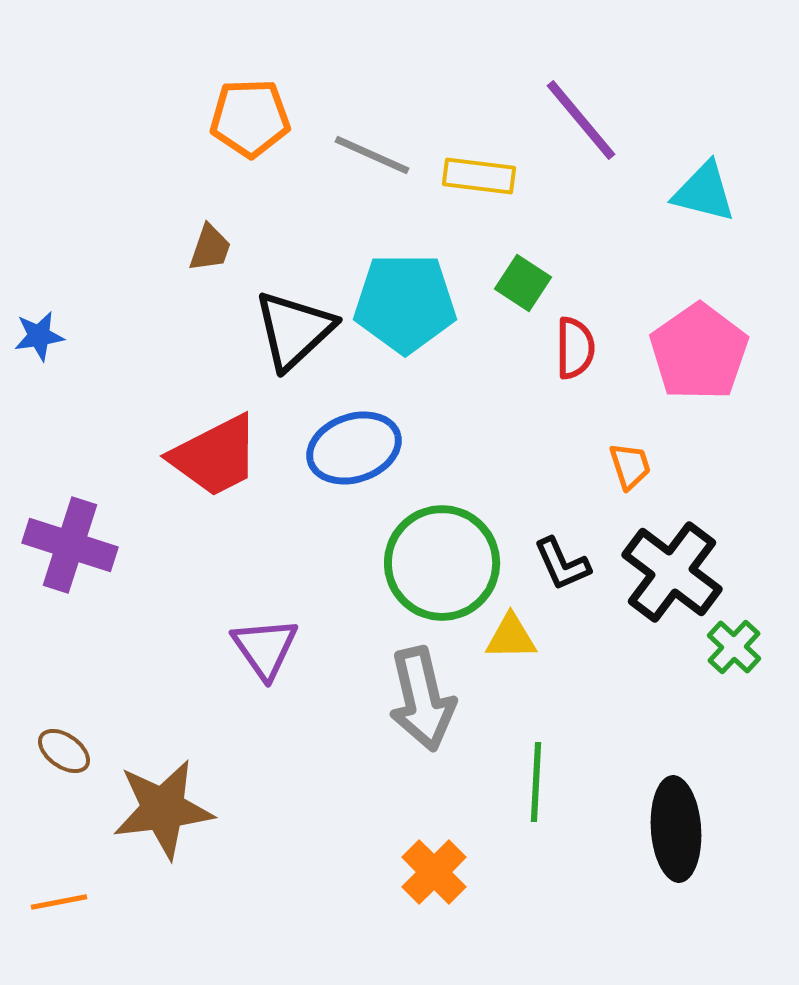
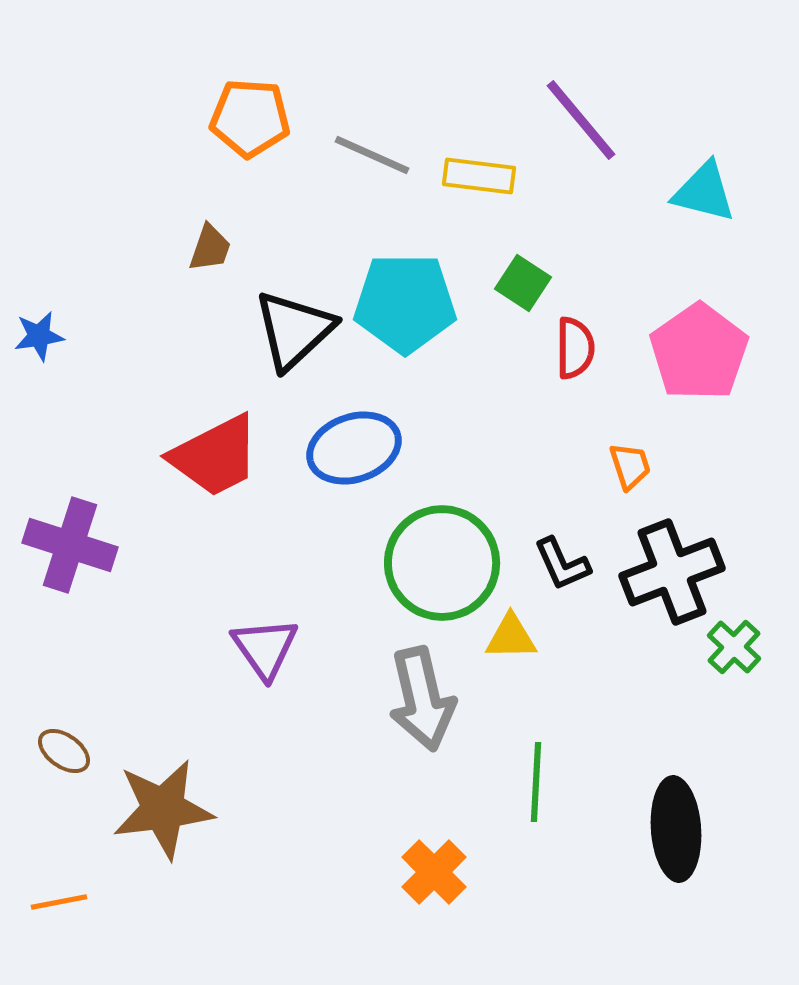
orange pentagon: rotated 6 degrees clockwise
black cross: rotated 32 degrees clockwise
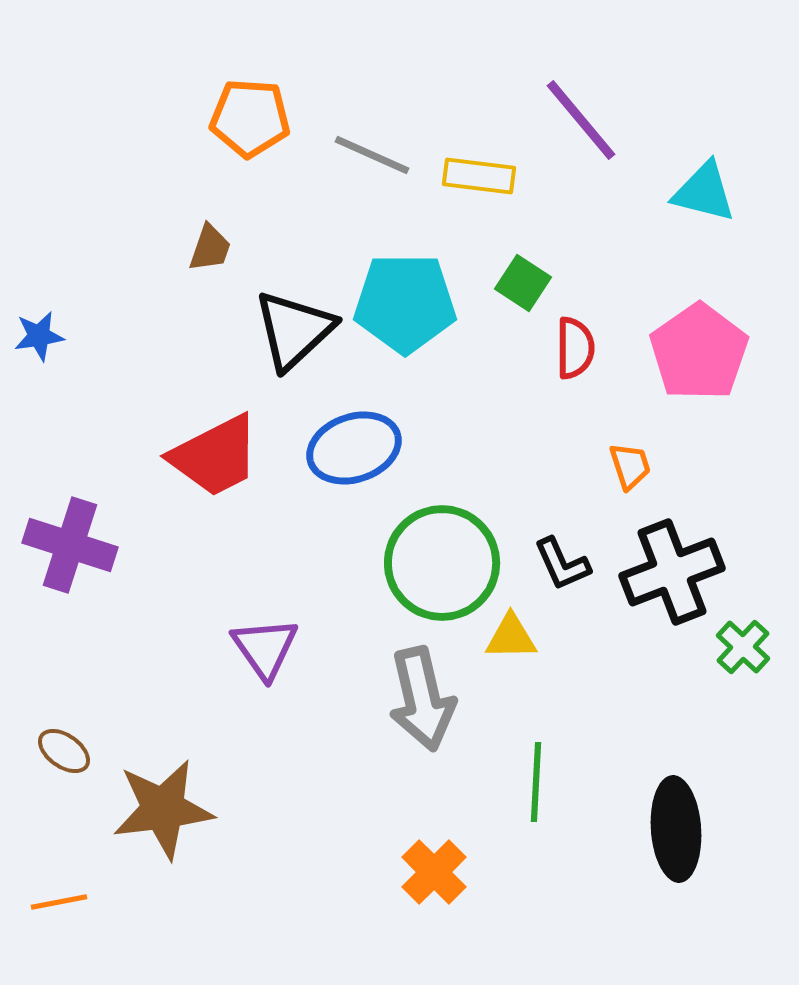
green cross: moved 9 px right
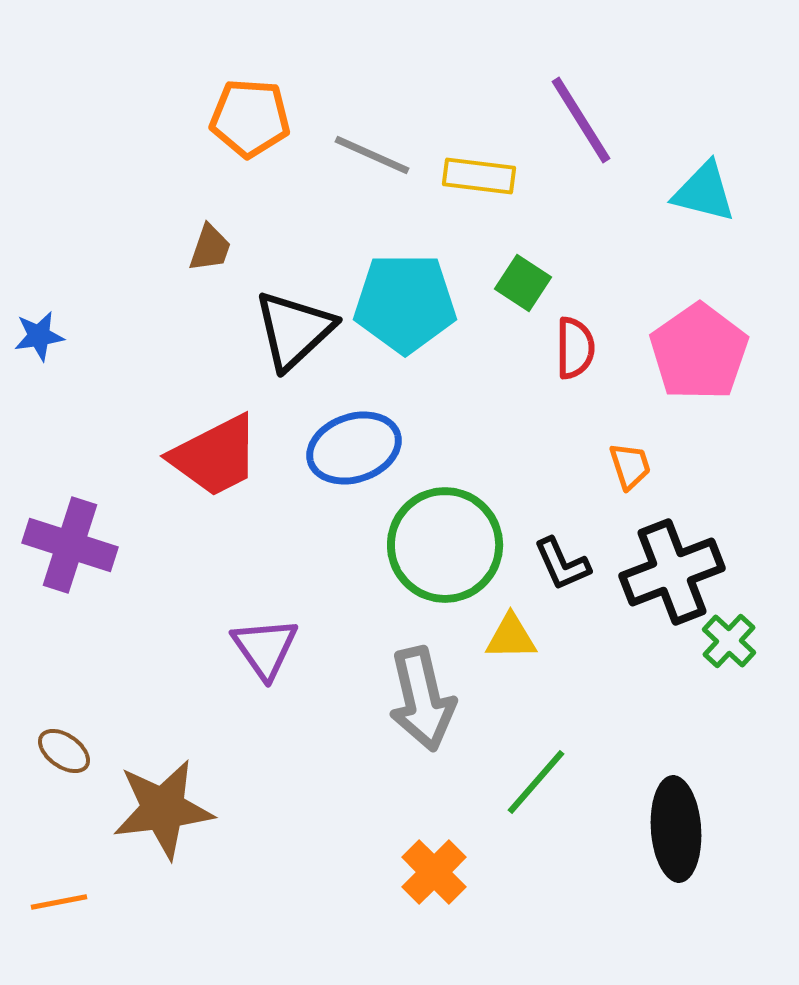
purple line: rotated 8 degrees clockwise
green circle: moved 3 px right, 18 px up
green cross: moved 14 px left, 6 px up
green line: rotated 38 degrees clockwise
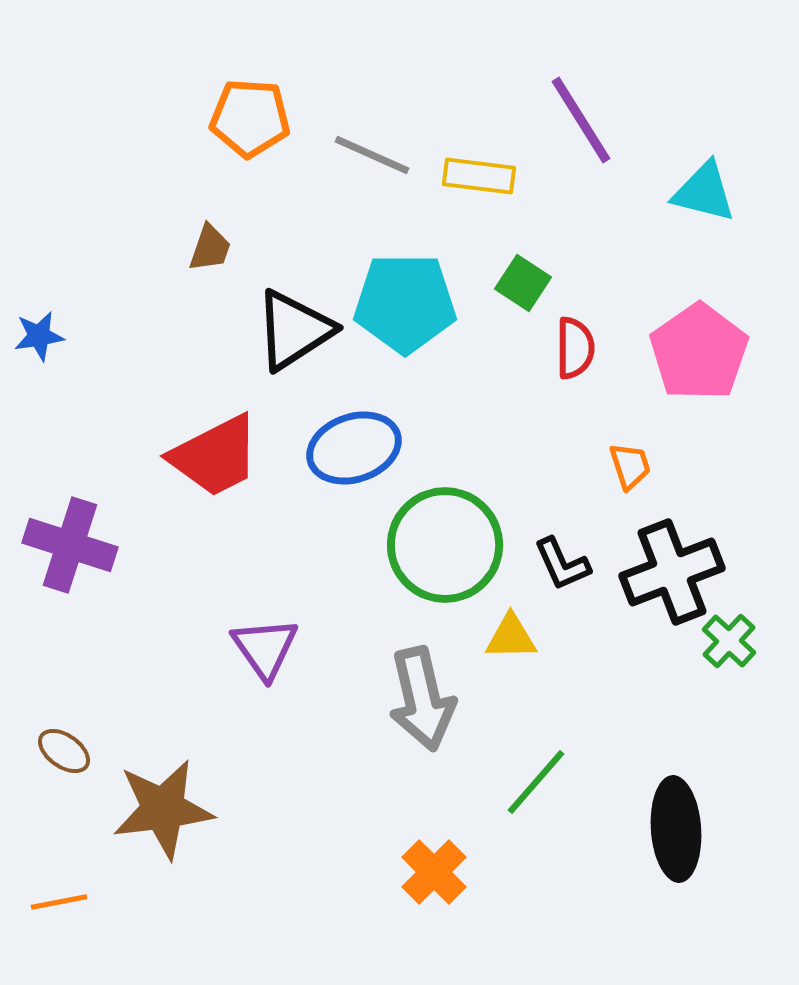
black triangle: rotated 10 degrees clockwise
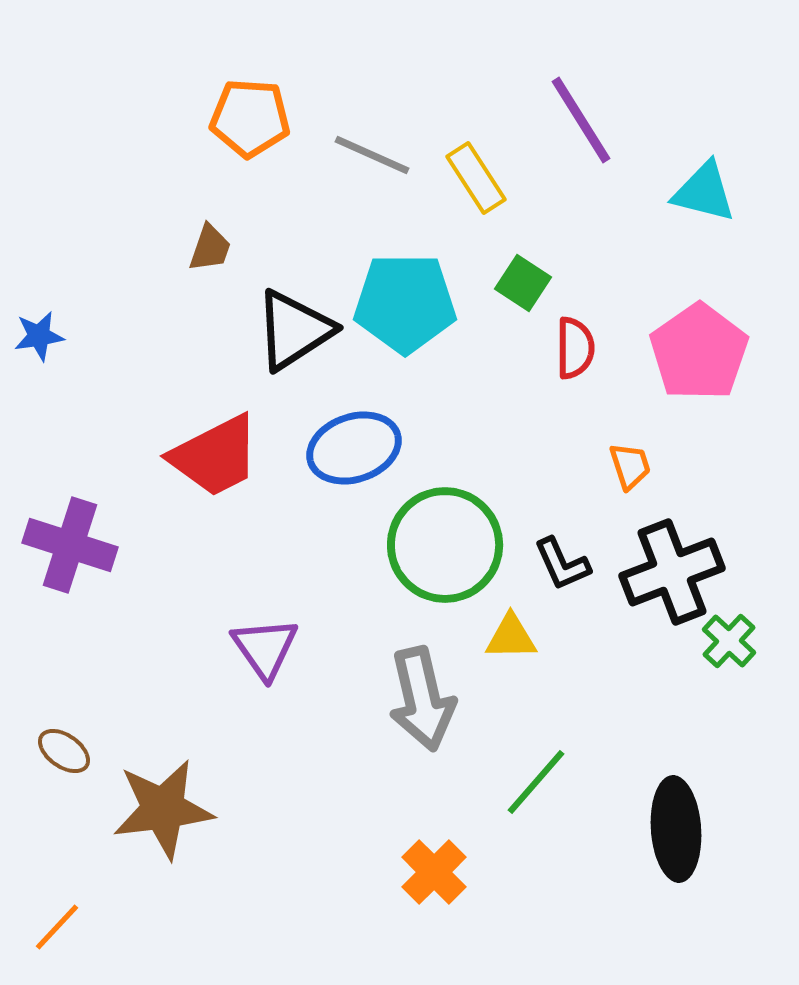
yellow rectangle: moved 3 px left, 2 px down; rotated 50 degrees clockwise
orange line: moved 2 px left, 25 px down; rotated 36 degrees counterclockwise
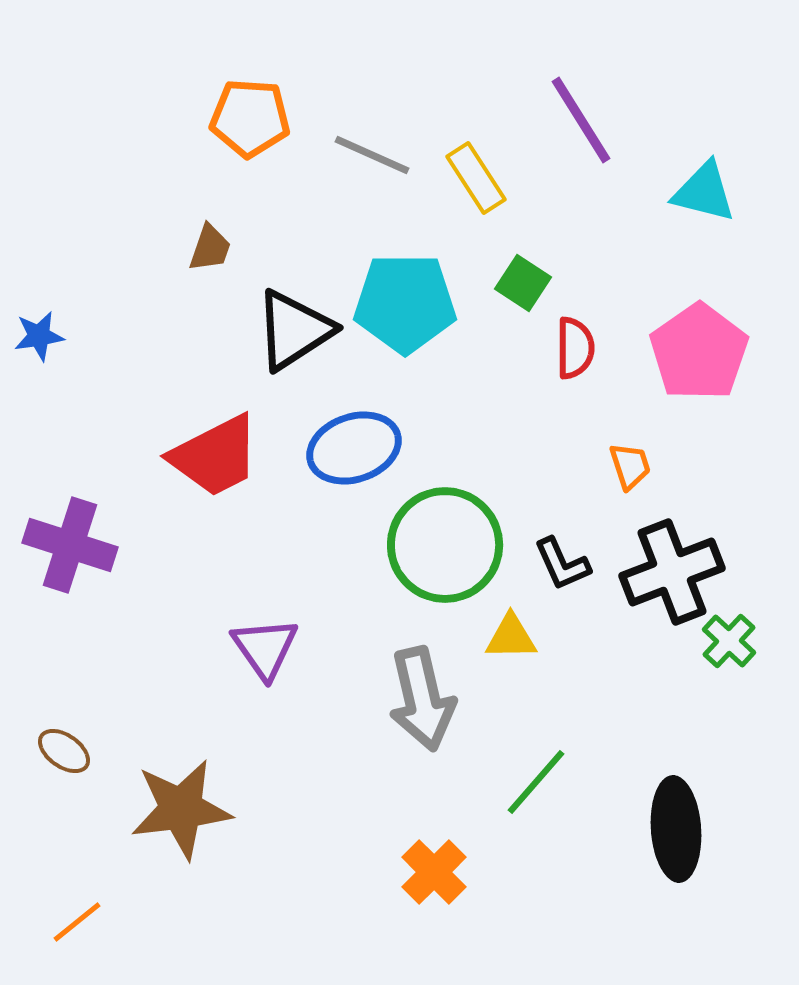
brown star: moved 18 px right
orange line: moved 20 px right, 5 px up; rotated 8 degrees clockwise
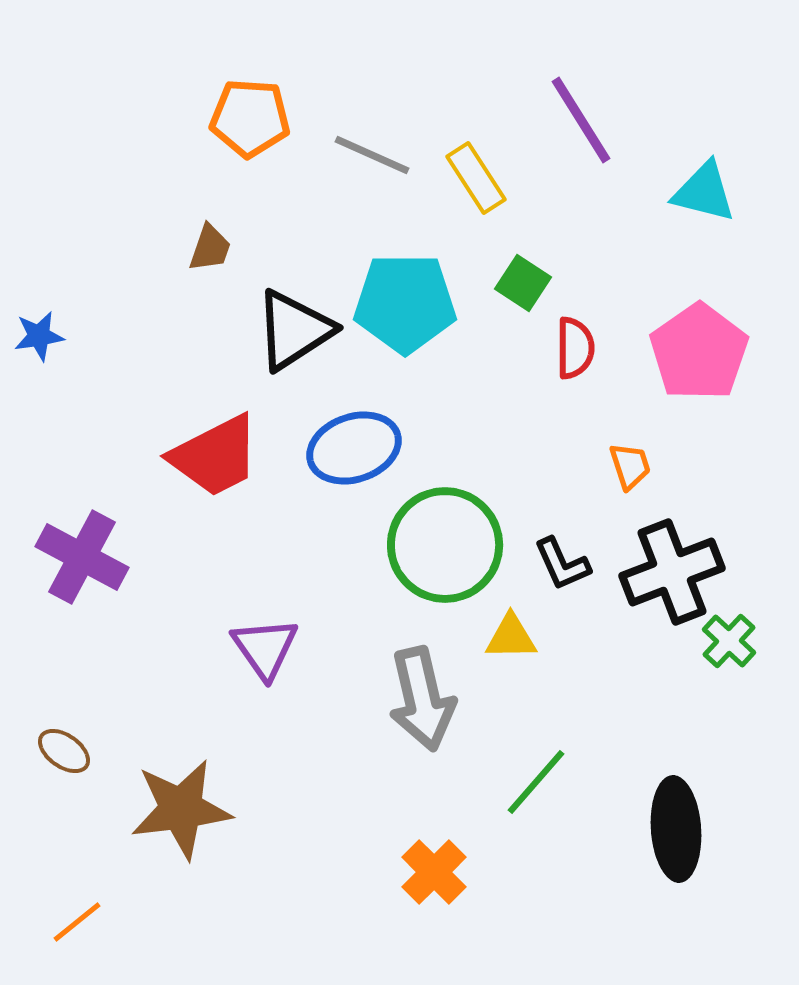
purple cross: moved 12 px right, 12 px down; rotated 10 degrees clockwise
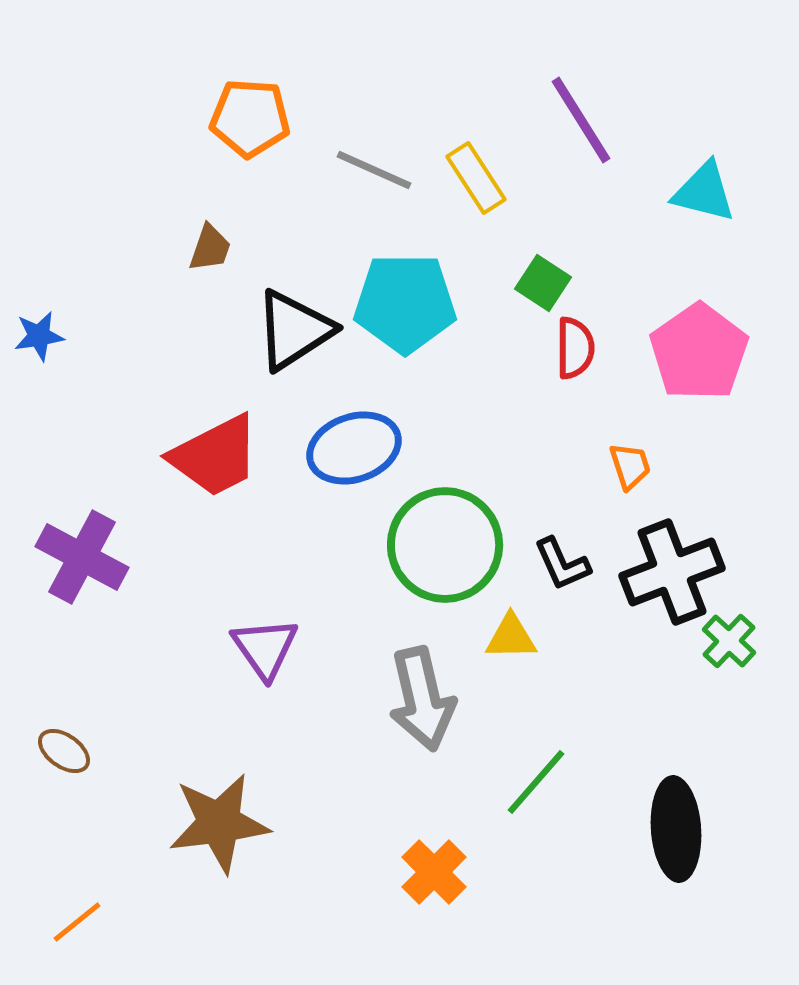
gray line: moved 2 px right, 15 px down
green square: moved 20 px right
brown star: moved 38 px right, 14 px down
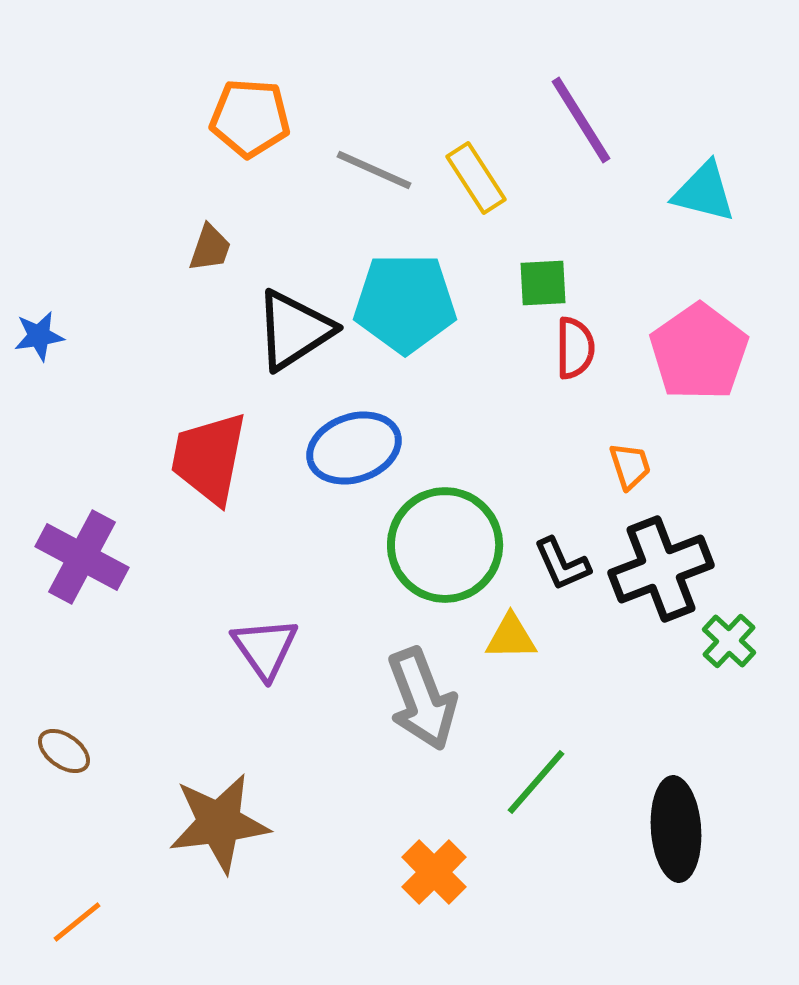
green square: rotated 36 degrees counterclockwise
red trapezoid: moved 6 px left, 2 px down; rotated 128 degrees clockwise
black cross: moved 11 px left, 3 px up
gray arrow: rotated 8 degrees counterclockwise
